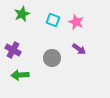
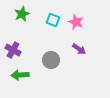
gray circle: moved 1 px left, 2 px down
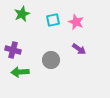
cyan square: rotated 32 degrees counterclockwise
purple cross: rotated 14 degrees counterclockwise
green arrow: moved 3 px up
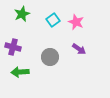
cyan square: rotated 24 degrees counterclockwise
purple cross: moved 3 px up
gray circle: moved 1 px left, 3 px up
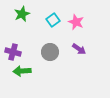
purple cross: moved 5 px down
gray circle: moved 5 px up
green arrow: moved 2 px right, 1 px up
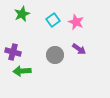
gray circle: moved 5 px right, 3 px down
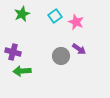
cyan square: moved 2 px right, 4 px up
gray circle: moved 6 px right, 1 px down
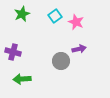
purple arrow: rotated 48 degrees counterclockwise
gray circle: moved 5 px down
green arrow: moved 8 px down
